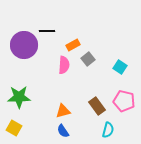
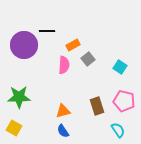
brown rectangle: rotated 18 degrees clockwise
cyan semicircle: moved 10 px right; rotated 49 degrees counterclockwise
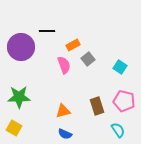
purple circle: moved 3 px left, 2 px down
pink semicircle: rotated 24 degrees counterclockwise
blue semicircle: moved 2 px right, 3 px down; rotated 32 degrees counterclockwise
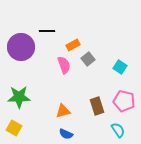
blue semicircle: moved 1 px right
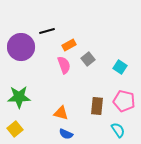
black line: rotated 14 degrees counterclockwise
orange rectangle: moved 4 px left
brown rectangle: rotated 24 degrees clockwise
orange triangle: moved 2 px left, 2 px down; rotated 28 degrees clockwise
yellow square: moved 1 px right, 1 px down; rotated 21 degrees clockwise
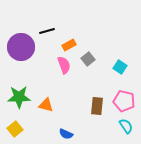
orange triangle: moved 15 px left, 8 px up
cyan semicircle: moved 8 px right, 4 px up
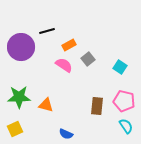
pink semicircle: rotated 36 degrees counterclockwise
yellow square: rotated 14 degrees clockwise
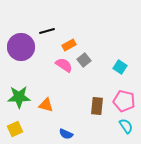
gray square: moved 4 px left, 1 px down
